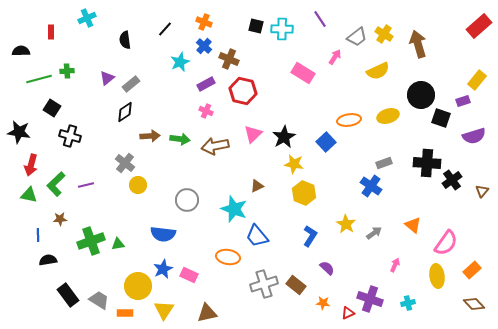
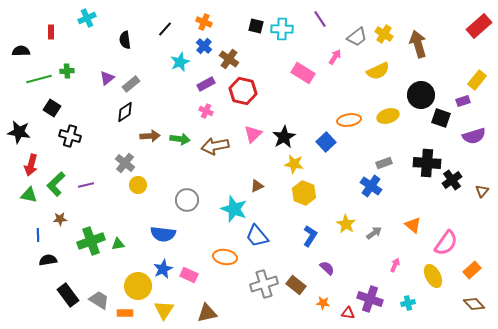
brown cross at (229, 59): rotated 12 degrees clockwise
orange ellipse at (228, 257): moved 3 px left
yellow ellipse at (437, 276): moved 4 px left; rotated 20 degrees counterclockwise
red triangle at (348, 313): rotated 32 degrees clockwise
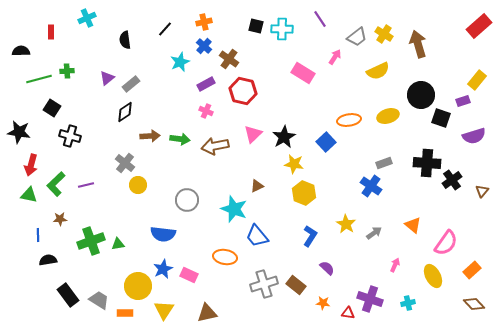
orange cross at (204, 22): rotated 35 degrees counterclockwise
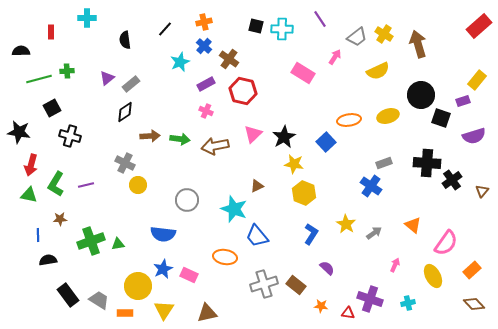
cyan cross at (87, 18): rotated 24 degrees clockwise
black square at (52, 108): rotated 30 degrees clockwise
gray cross at (125, 163): rotated 12 degrees counterclockwise
green L-shape at (56, 184): rotated 15 degrees counterclockwise
blue L-shape at (310, 236): moved 1 px right, 2 px up
orange star at (323, 303): moved 2 px left, 3 px down
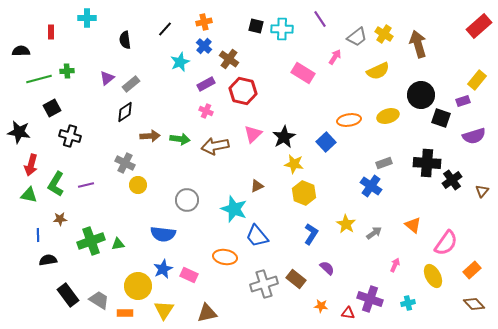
brown rectangle at (296, 285): moved 6 px up
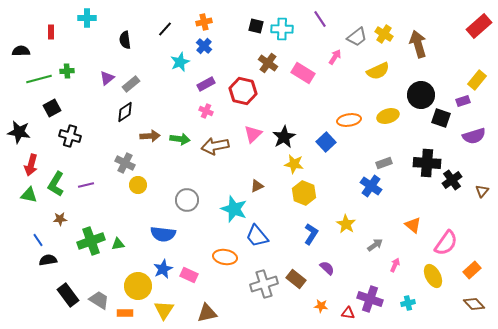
brown cross at (229, 59): moved 39 px right, 4 px down
gray arrow at (374, 233): moved 1 px right, 12 px down
blue line at (38, 235): moved 5 px down; rotated 32 degrees counterclockwise
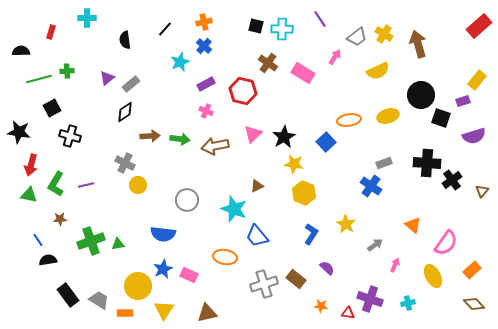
red rectangle at (51, 32): rotated 16 degrees clockwise
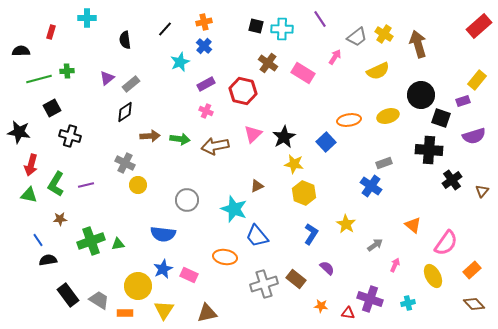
black cross at (427, 163): moved 2 px right, 13 px up
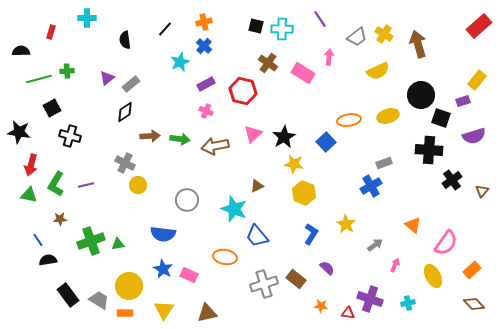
pink arrow at (335, 57): moved 6 px left; rotated 28 degrees counterclockwise
blue cross at (371, 186): rotated 25 degrees clockwise
blue star at (163, 269): rotated 18 degrees counterclockwise
yellow circle at (138, 286): moved 9 px left
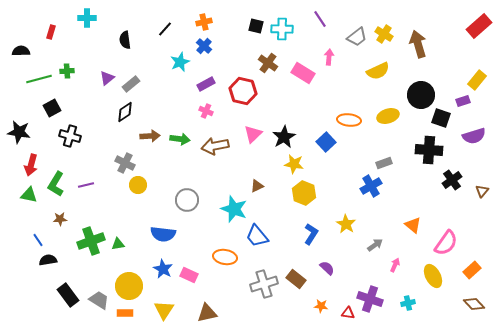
orange ellipse at (349, 120): rotated 15 degrees clockwise
